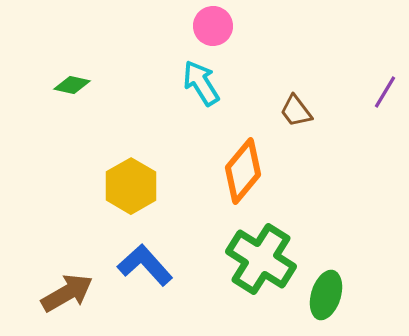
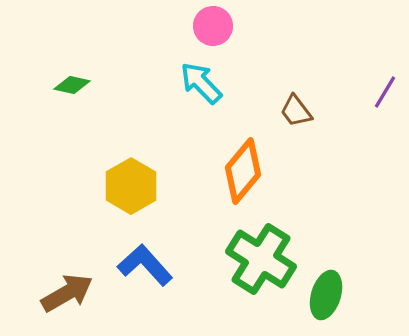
cyan arrow: rotated 12 degrees counterclockwise
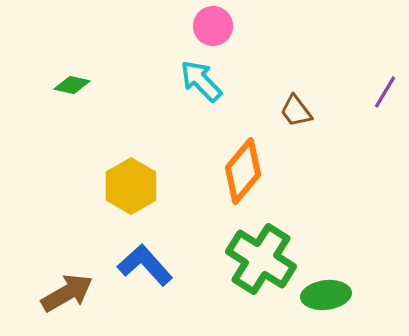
cyan arrow: moved 2 px up
green ellipse: rotated 66 degrees clockwise
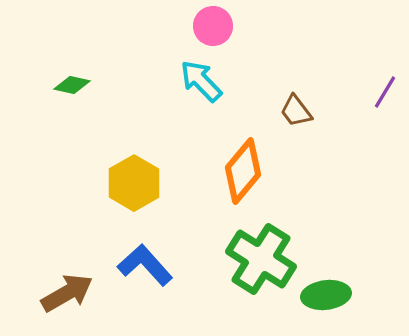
yellow hexagon: moved 3 px right, 3 px up
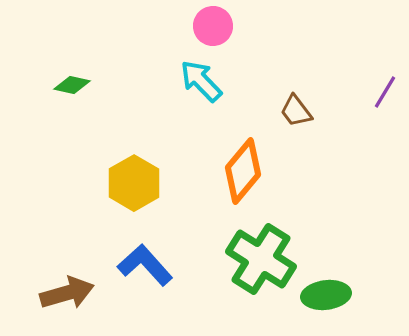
brown arrow: rotated 14 degrees clockwise
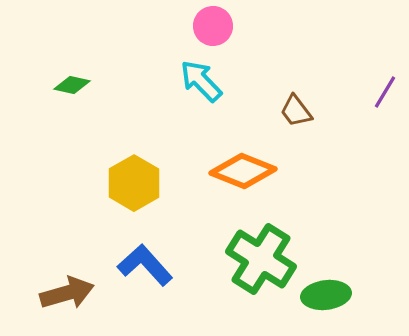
orange diamond: rotated 72 degrees clockwise
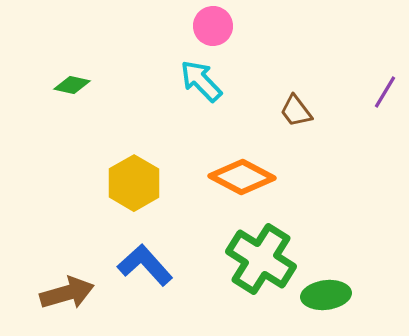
orange diamond: moved 1 px left, 6 px down; rotated 6 degrees clockwise
